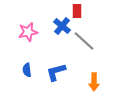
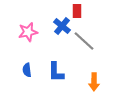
blue L-shape: rotated 75 degrees counterclockwise
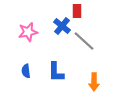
blue semicircle: moved 1 px left, 1 px down
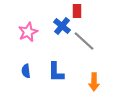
pink star: rotated 12 degrees counterclockwise
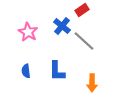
red rectangle: moved 5 px right, 1 px up; rotated 56 degrees clockwise
pink star: rotated 18 degrees counterclockwise
blue L-shape: moved 1 px right, 1 px up
orange arrow: moved 2 px left, 1 px down
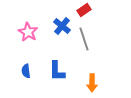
red rectangle: moved 2 px right
gray line: moved 2 px up; rotated 30 degrees clockwise
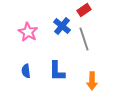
orange arrow: moved 2 px up
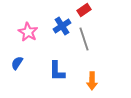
blue cross: rotated 18 degrees clockwise
blue semicircle: moved 9 px left, 8 px up; rotated 40 degrees clockwise
